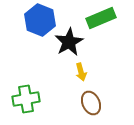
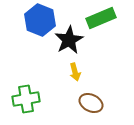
black star: moved 2 px up
yellow arrow: moved 6 px left
brown ellipse: rotated 40 degrees counterclockwise
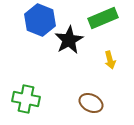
green rectangle: moved 2 px right
yellow arrow: moved 35 px right, 12 px up
green cross: rotated 20 degrees clockwise
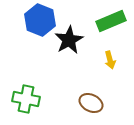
green rectangle: moved 8 px right, 3 px down
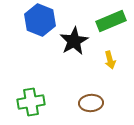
black star: moved 5 px right, 1 px down
green cross: moved 5 px right, 3 px down; rotated 20 degrees counterclockwise
brown ellipse: rotated 30 degrees counterclockwise
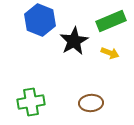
yellow arrow: moved 7 px up; rotated 54 degrees counterclockwise
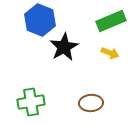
black star: moved 10 px left, 6 px down
